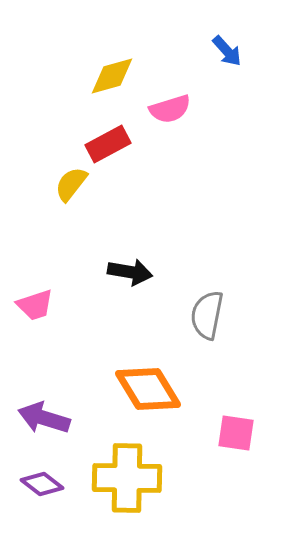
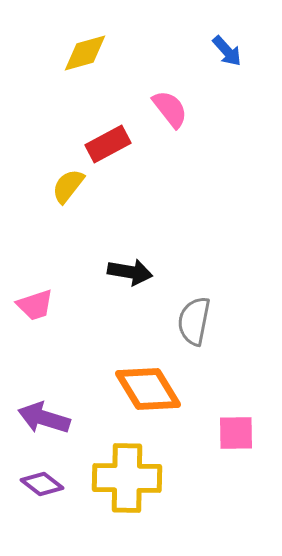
yellow diamond: moved 27 px left, 23 px up
pink semicircle: rotated 111 degrees counterclockwise
yellow semicircle: moved 3 px left, 2 px down
gray semicircle: moved 13 px left, 6 px down
pink square: rotated 9 degrees counterclockwise
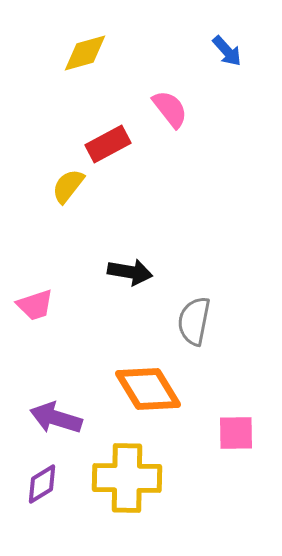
purple arrow: moved 12 px right
purple diamond: rotated 69 degrees counterclockwise
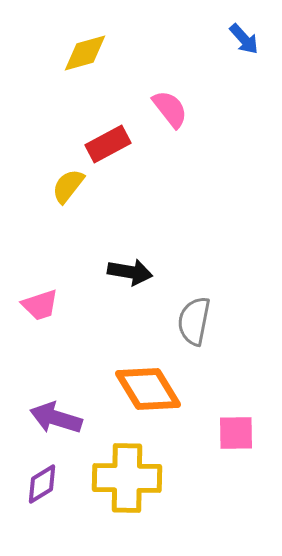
blue arrow: moved 17 px right, 12 px up
pink trapezoid: moved 5 px right
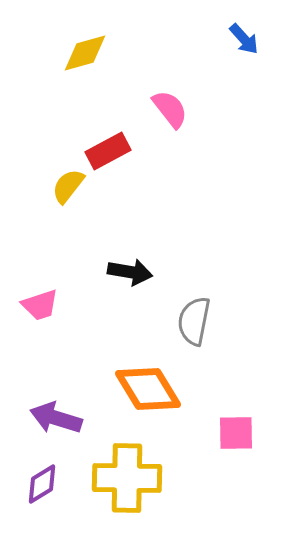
red rectangle: moved 7 px down
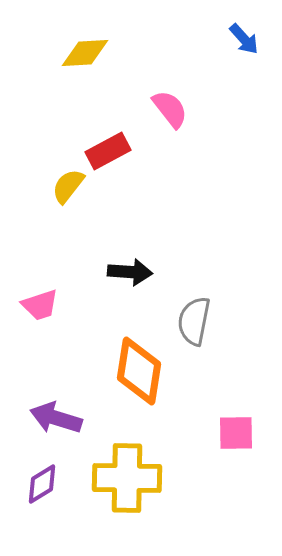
yellow diamond: rotated 12 degrees clockwise
black arrow: rotated 6 degrees counterclockwise
orange diamond: moved 9 px left, 18 px up; rotated 40 degrees clockwise
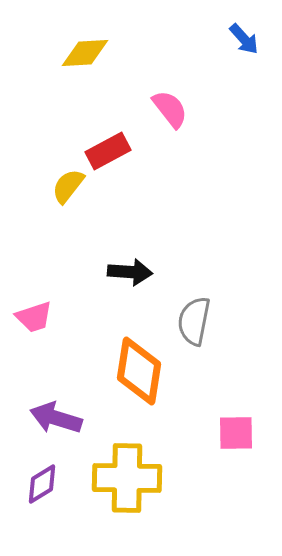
pink trapezoid: moved 6 px left, 12 px down
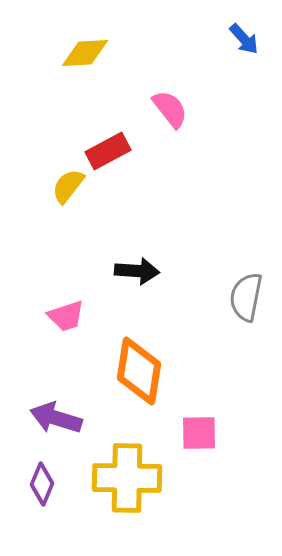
black arrow: moved 7 px right, 1 px up
pink trapezoid: moved 32 px right, 1 px up
gray semicircle: moved 52 px right, 24 px up
pink square: moved 37 px left
purple diamond: rotated 36 degrees counterclockwise
